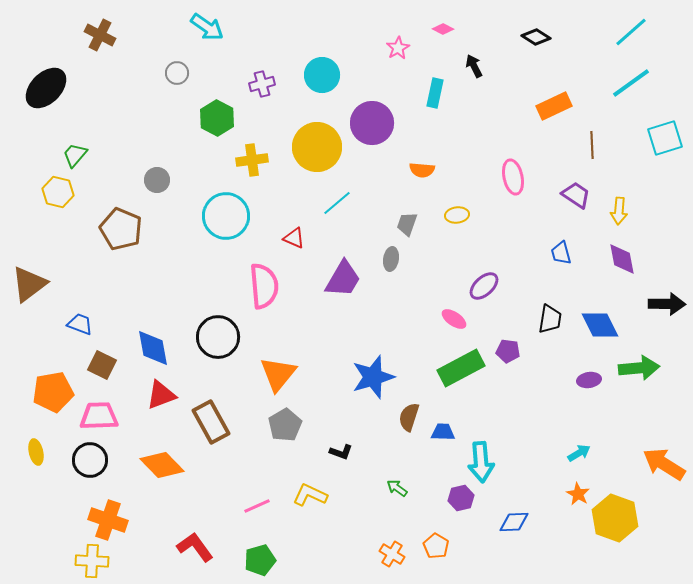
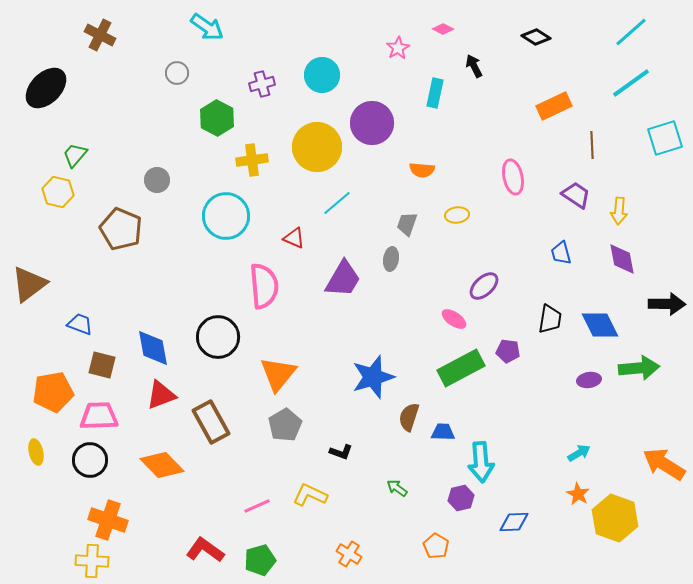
brown square at (102, 365): rotated 12 degrees counterclockwise
red L-shape at (195, 547): moved 10 px right, 3 px down; rotated 18 degrees counterclockwise
orange cross at (392, 554): moved 43 px left
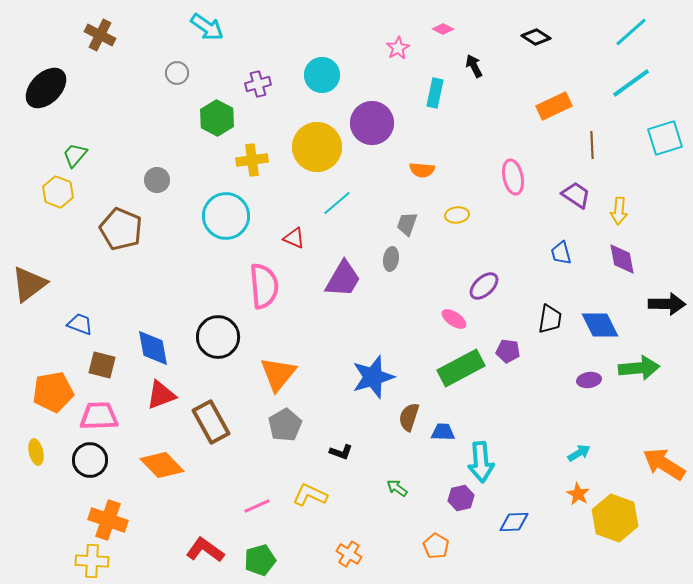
purple cross at (262, 84): moved 4 px left
yellow hexagon at (58, 192): rotated 8 degrees clockwise
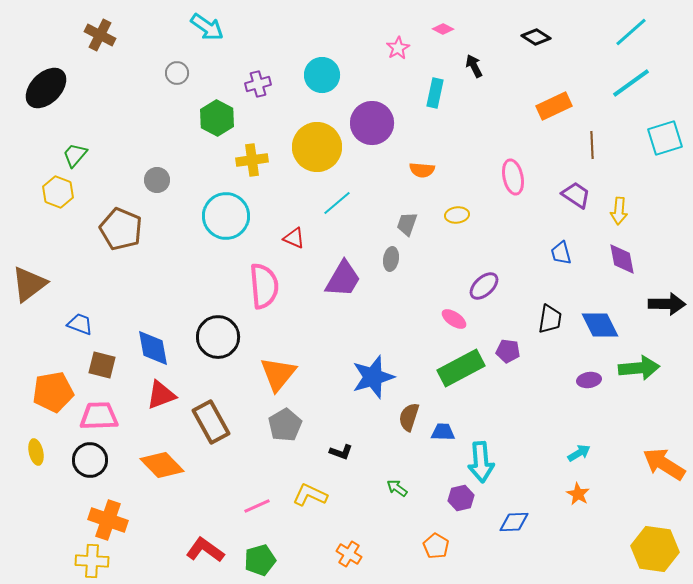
yellow hexagon at (615, 518): moved 40 px right, 31 px down; rotated 12 degrees counterclockwise
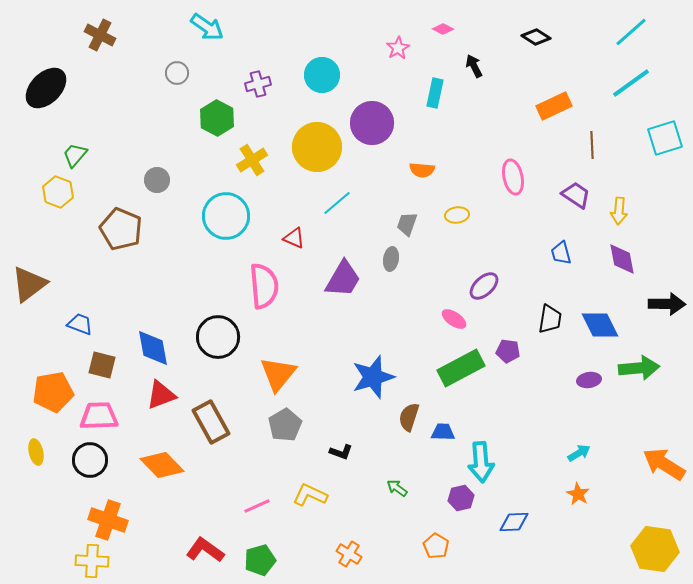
yellow cross at (252, 160): rotated 24 degrees counterclockwise
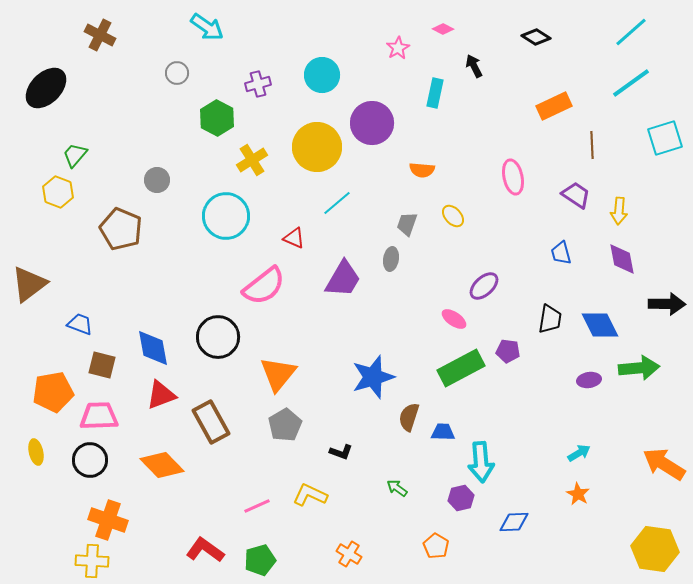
yellow ellipse at (457, 215): moved 4 px left, 1 px down; rotated 55 degrees clockwise
pink semicircle at (264, 286): rotated 57 degrees clockwise
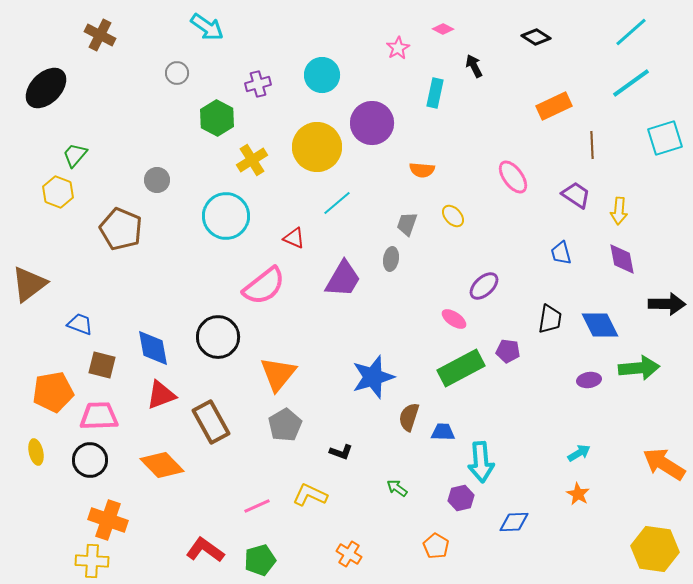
pink ellipse at (513, 177): rotated 24 degrees counterclockwise
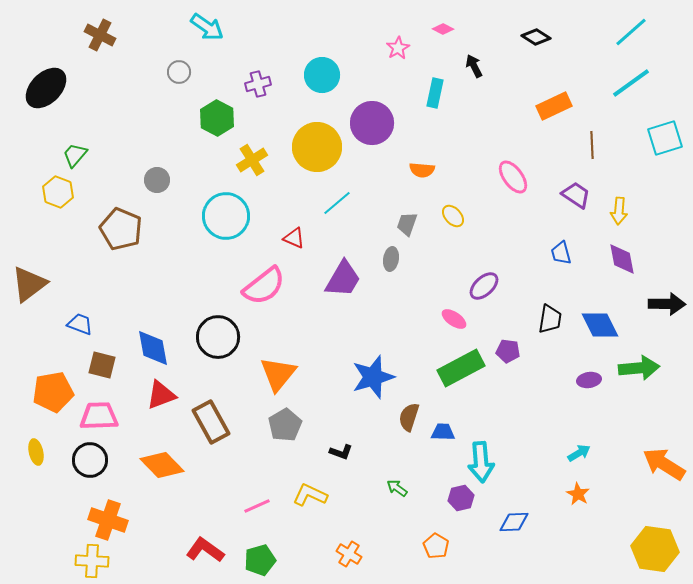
gray circle at (177, 73): moved 2 px right, 1 px up
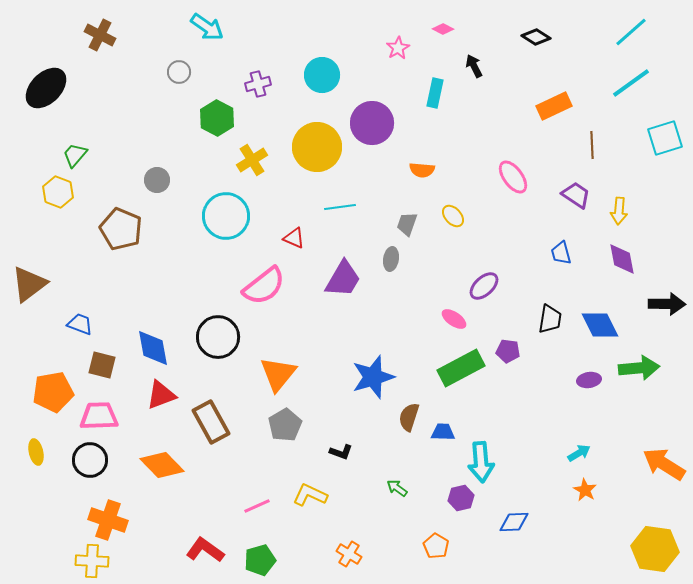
cyan line at (337, 203): moved 3 px right, 4 px down; rotated 32 degrees clockwise
orange star at (578, 494): moved 7 px right, 4 px up
